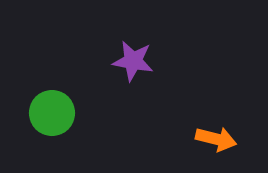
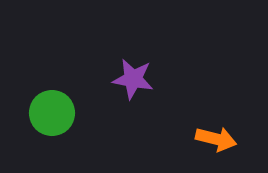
purple star: moved 18 px down
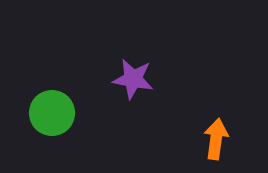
orange arrow: rotated 96 degrees counterclockwise
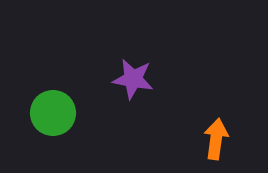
green circle: moved 1 px right
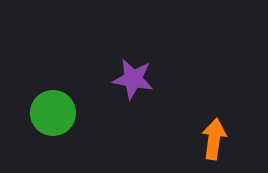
orange arrow: moved 2 px left
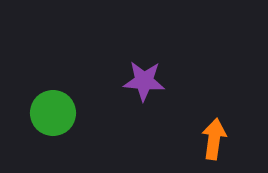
purple star: moved 11 px right, 2 px down; rotated 6 degrees counterclockwise
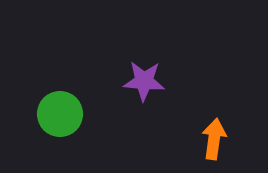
green circle: moved 7 px right, 1 px down
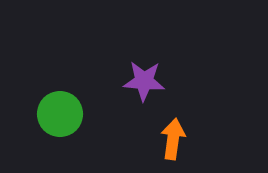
orange arrow: moved 41 px left
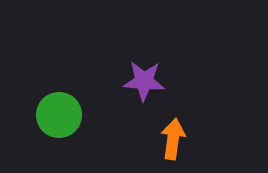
green circle: moved 1 px left, 1 px down
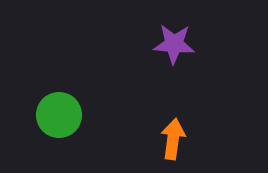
purple star: moved 30 px right, 37 px up
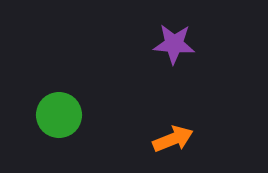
orange arrow: rotated 60 degrees clockwise
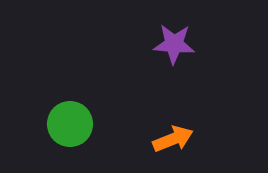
green circle: moved 11 px right, 9 px down
